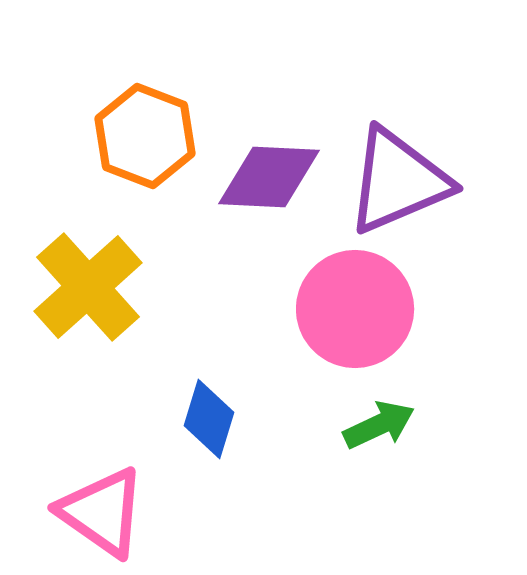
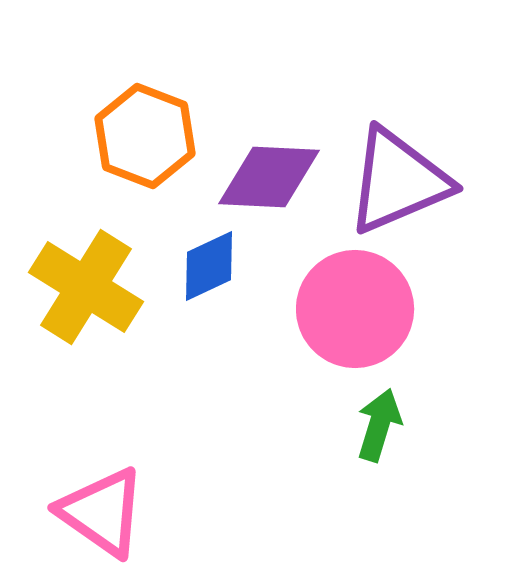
yellow cross: moved 2 px left; rotated 16 degrees counterclockwise
blue diamond: moved 153 px up; rotated 48 degrees clockwise
green arrow: rotated 48 degrees counterclockwise
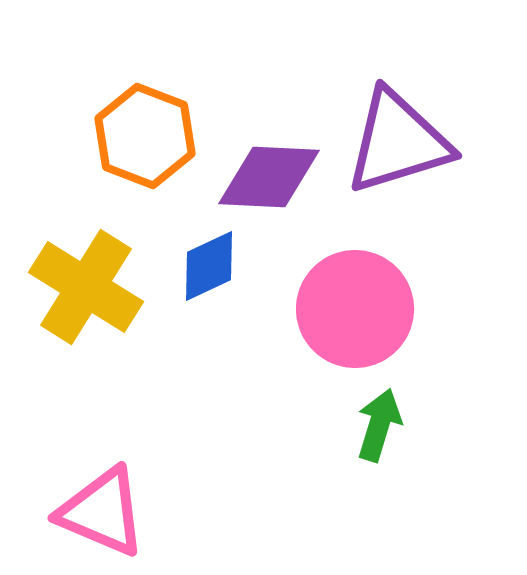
purple triangle: moved 39 px up; rotated 6 degrees clockwise
pink triangle: rotated 12 degrees counterclockwise
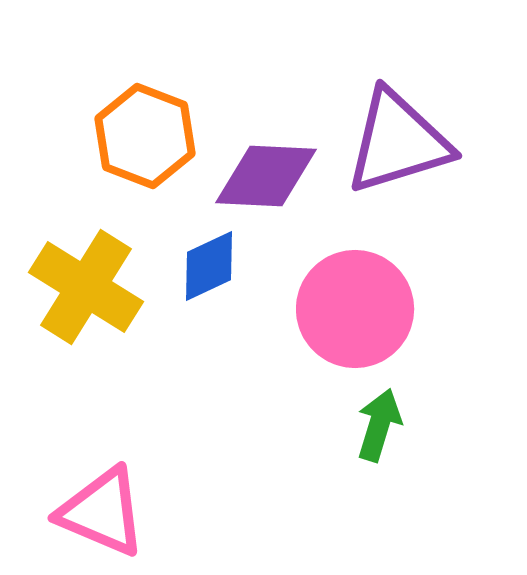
purple diamond: moved 3 px left, 1 px up
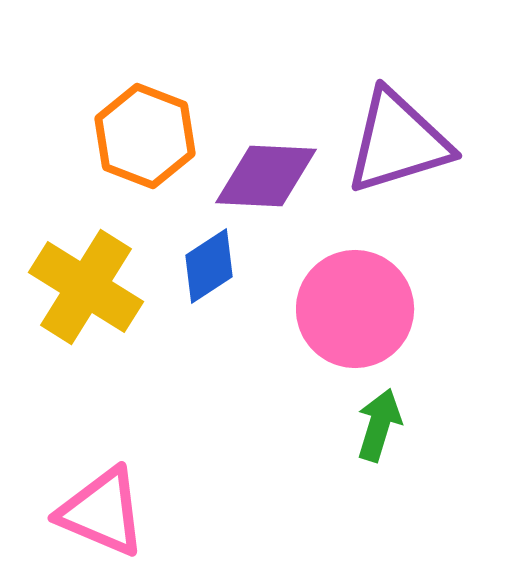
blue diamond: rotated 8 degrees counterclockwise
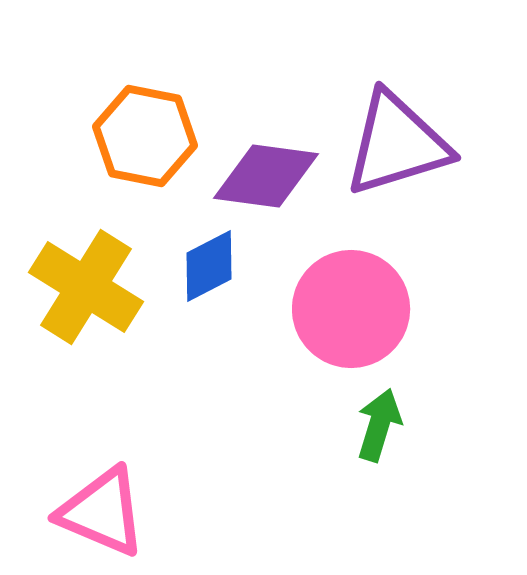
orange hexagon: rotated 10 degrees counterclockwise
purple triangle: moved 1 px left, 2 px down
purple diamond: rotated 5 degrees clockwise
blue diamond: rotated 6 degrees clockwise
pink circle: moved 4 px left
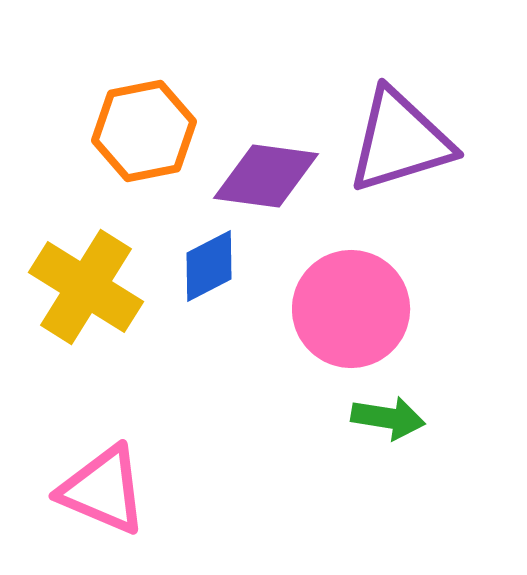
orange hexagon: moved 1 px left, 5 px up; rotated 22 degrees counterclockwise
purple triangle: moved 3 px right, 3 px up
green arrow: moved 9 px right, 7 px up; rotated 82 degrees clockwise
pink triangle: moved 1 px right, 22 px up
